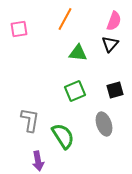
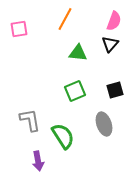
gray L-shape: rotated 20 degrees counterclockwise
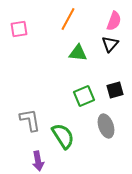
orange line: moved 3 px right
green square: moved 9 px right, 5 px down
gray ellipse: moved 2 px right, 2 px down
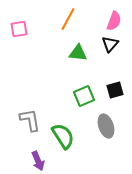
purple arrow: rotated 12 degrees counterclockwise
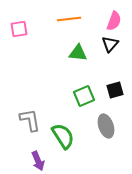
orange line: moved 1 px right; rotated 55 degrees clockwise
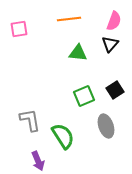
black square: rotated 18 degrees counterclockwise
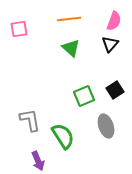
green triangle: moved 7 px left, 5 px up; rotated 36 degrees clockwise
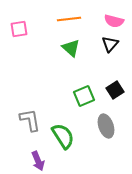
pink semicircle: rotated 84 degrees clockwise
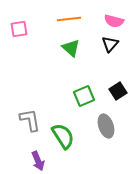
black square: moved 3 px right, 1 px down
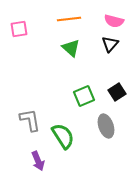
black square: moved 1 px left, 1 px down
